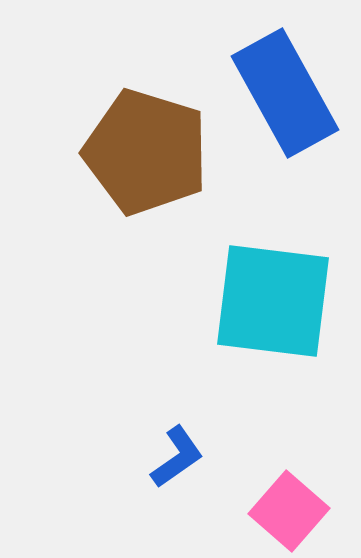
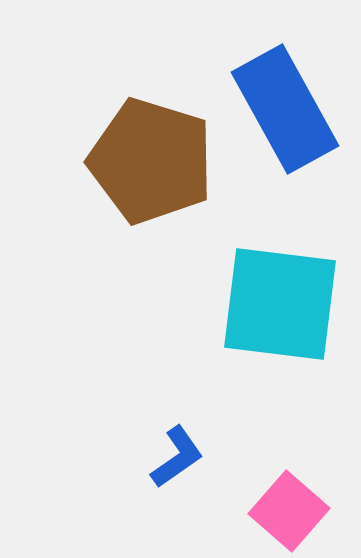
blue rectangle: moved 16 px down
brown pentagon: moved 5 px right, 9 px down
cyan square: moved 7 px right, 3 px down
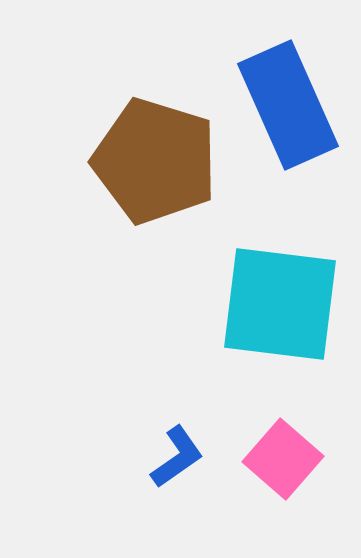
blue rectangle: moved 3 px right, 4 px up; rotated 5 degrees clockwise
brown pentagon: moved 4 px right
pink square: moved 6 px left, 52 px up
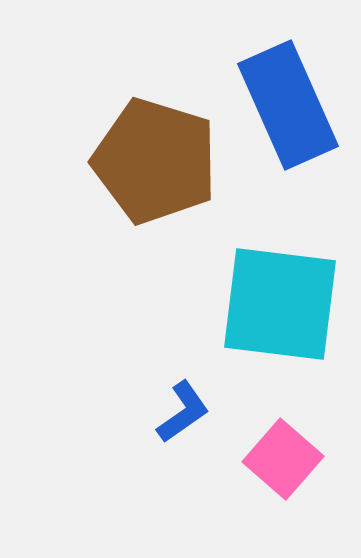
blue L-shape: moved 6 px right, 45 px up
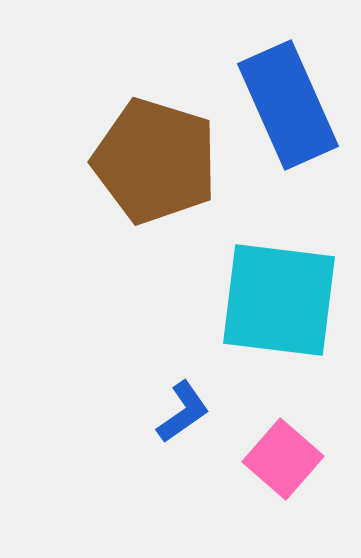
cyan square: moved 1 px left, 4 px up
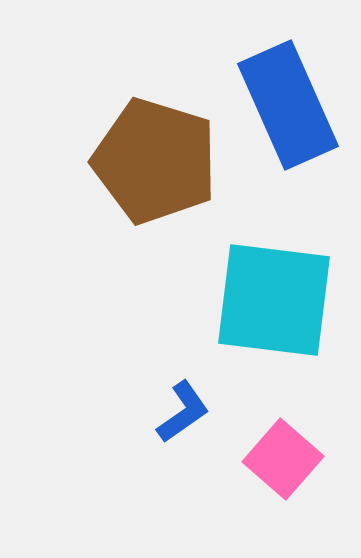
cyan square: moved 5 px left
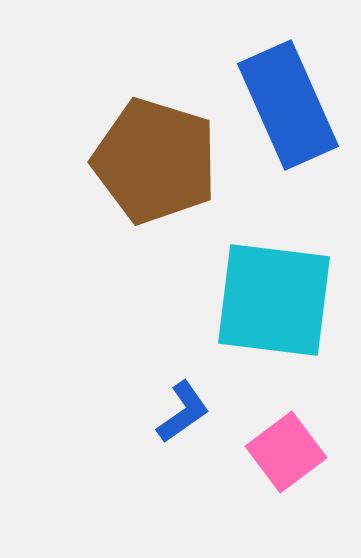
pink square: moved 3 px right, 7 px up; rotated 12 degrees clockwise
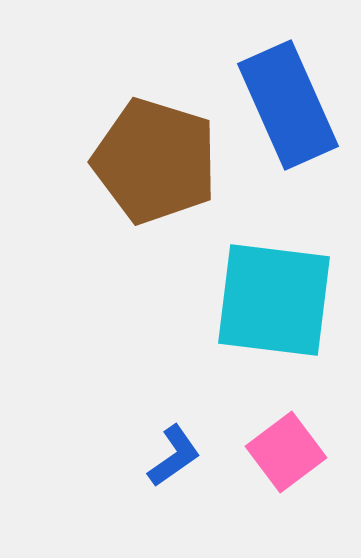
blue L-shape: moved 9 px left, 44 px down
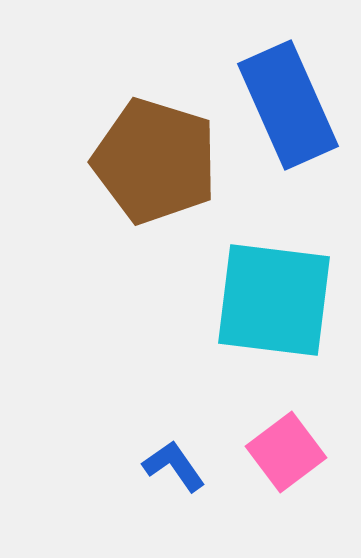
blue L-shape: moved 10 px down; rotated 90 degrees counterclockwise
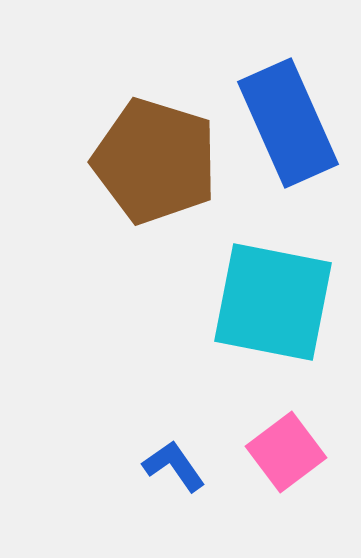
blue rectangle: moved 18 px down
cyan square: moved 1 px left, 2 px down; rotated 4 degrees clockwise
